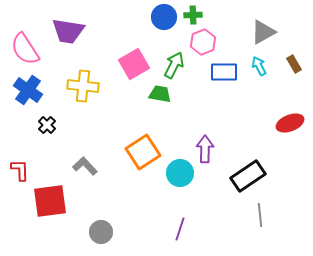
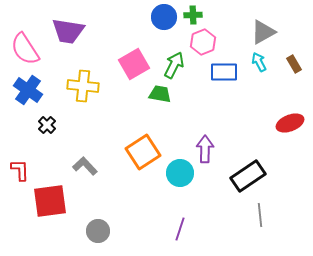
cyan arrow: moved 4 px up
gray circle: moved 3 px left, 1 px up
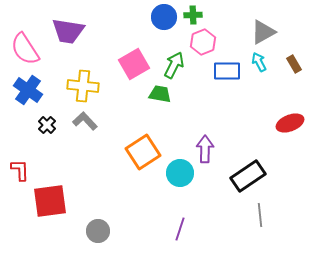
blue rectangle: moved 3 px right, 1 px up
gray L-shape: moved 45 px up
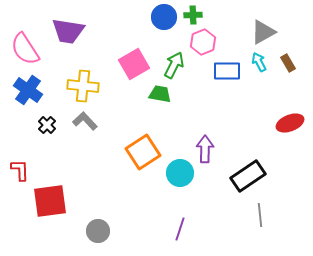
brown rectangle: moved 6 px left, 1 px up
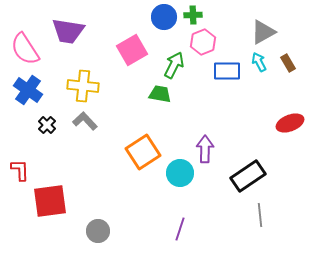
pink square: moved 2 px left, 14 px up
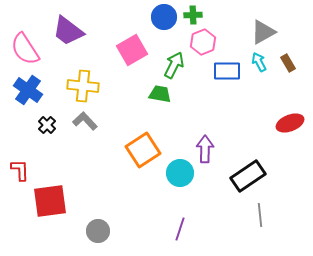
purple trapezoid: rotated 28 degrees clockwise
orange square: moved 2 px up
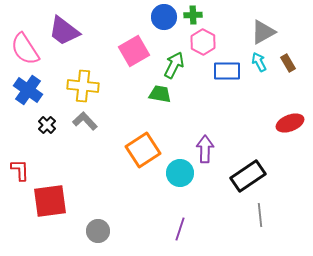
purple trapezoid: moved 4 px left
pink hexagon: rotated 10 degrees counterclockwise
pink square: moved 2 px right, 1 px down
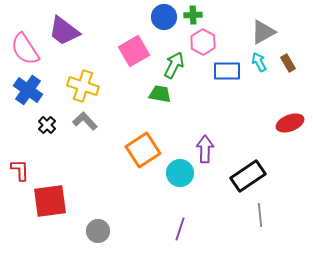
yellow cross: rotated 12 degrees clockwise
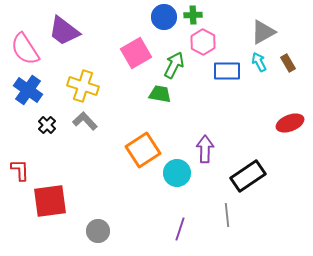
pink square: moved 2 px right, 2 px down
cyan circle: moved 3 px left
gray line: moved 33 px left
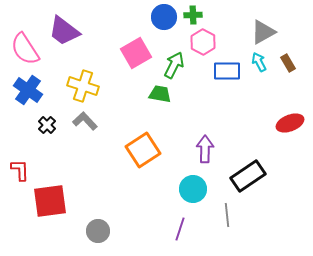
cyan circle: moved 16 px right, 16 px down
